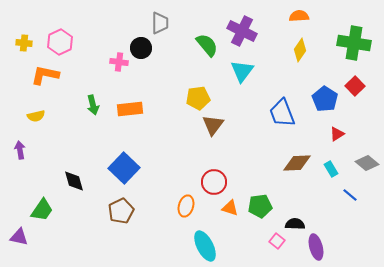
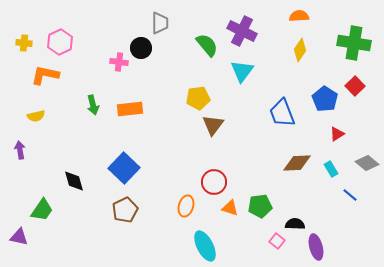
brown pentagon: moved 4 px right, 1 px up
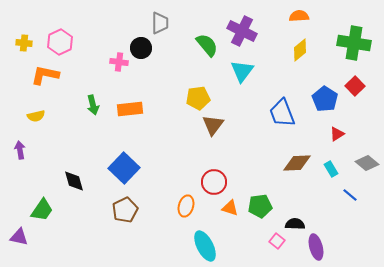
yellow diamond: rotated 15 degrees clockwise
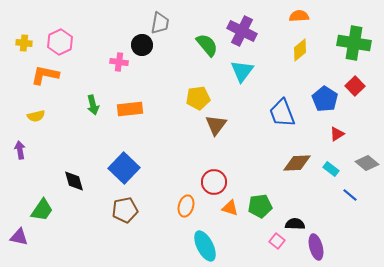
gray trapezoid: rotated 10 degrees clockwise
black circle: moved 1 px right, 3 px up
brown triangle: moved 3 px right
cyan rectangle: rotated 21 degrees counterclockwise
brown pentagon: rotated 15 degrees clockwise
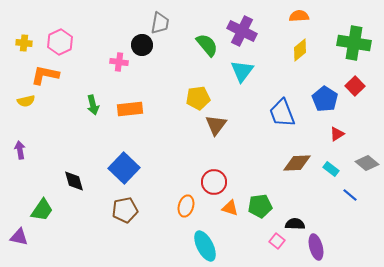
yellow semicircle: moved 10 px left, 15 px up
